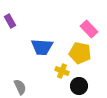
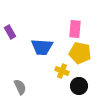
purple rectangle: moved 11 px down
pink rectangle: moved 14 px left; rotated 48 degrees clockwise
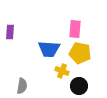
purple rectangle: rotated 32 degrees clockwise
blue trapezoid: moved 7 px right, 2 px down
gray semicircle: moved 2 px right, 1 px up; rotated 35 degrees clockwise
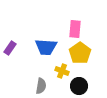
purple rectangle: moved 16 px down; rotated 32 degrees clockwise
blue trapezoid: moved 3 px left, 2 px up
yellow pentagon: rotated 25 degrees clockwise
gray semicircle: moved 19 px right
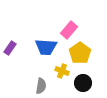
pink rectangle: moved 6 px left, 1 px down; rotated 36 degrees clockwise
black circle: moved 4 px right, 3 px up
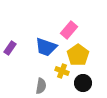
blue trapezoid: rotated 15 degrees clockwise
yellow pentagon: moved 2 px left, 2 px down
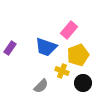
yellow pentagon: rotated 15 degrees clockwise
gray semicircle: rotated 35 degrees clockwise
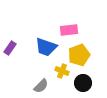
pink rectangle: rotated 42 degrees clockwise
yellow pentagon: moved 1 px right
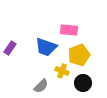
pink rectangle: rotated 12 degrees clockwise
